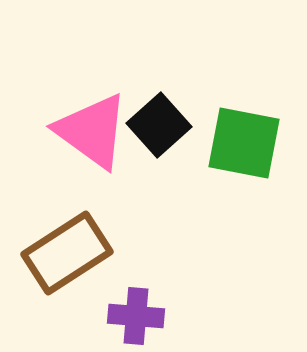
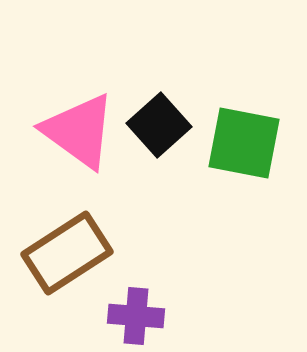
pink triangle: moved 13 px left
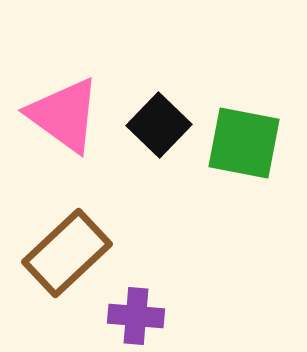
black square: rotated 4 degrees counterclockwise
pink triangle: moved 15 px left, 16 px up
brown rectangle: rotated 10 degrees counterclockwise
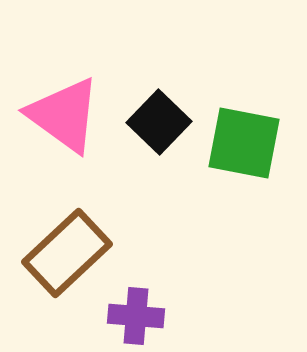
black square: moved 3 px up
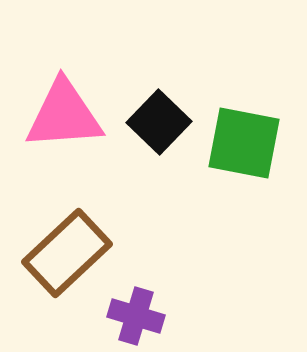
pink triangle: rotated 40 degrees counterclockwise
purple cross: rotated 12 degrees clockwise
